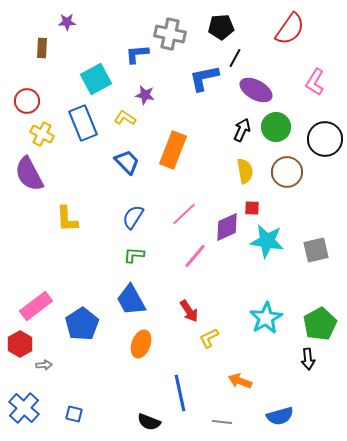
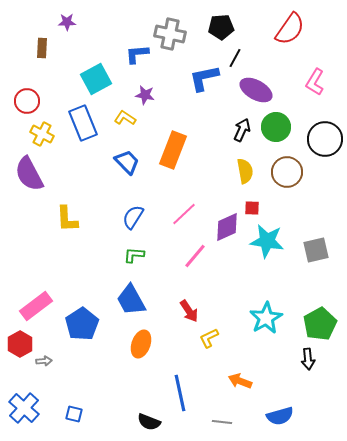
gray arrow at (44, 365): moved 4 px up
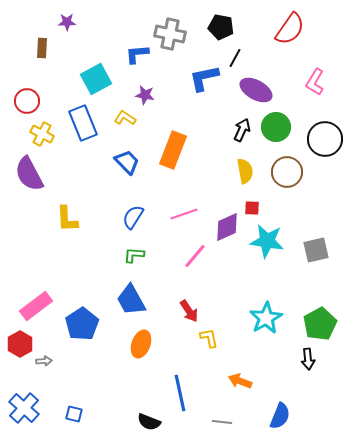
black pentagon at (221, 27): rotated 15 degrees clockwise
pink line at (184, 214): rotated 24 degrees clockwise
yellow L-shape at (209, 338): rotated 105 degrees clockwise
blue semicircle at (280, 416): rotated 52 degrees counterclockwise
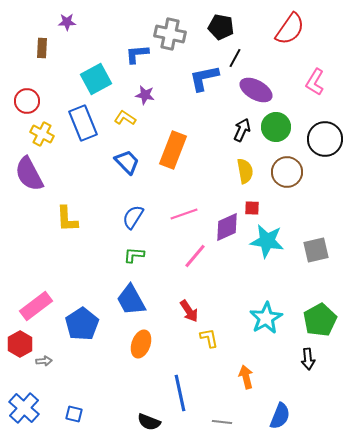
green pentagon at (320, 324): moved 4 px up
orange arrow at (240, 381): moved 6 px right, 4 px up; rotated 55 degrees clockwise
